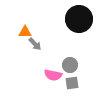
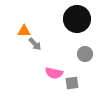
black circle: moved 2 px left
orange triangle: moved 1 px left, 1 px up
gray circle: moved 15 px right, 11 px up
pink semicircle: moved 1 px right, 2 px up
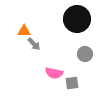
gray arrow: moved 1 px left
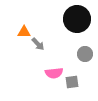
orange triangle: moved 1 px down
gray arrow: moved 4 px right
pink semicircle: rotated 18 degrees counterclockwise
gray square: moved 1 px up
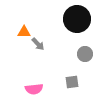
pink semicircle: moved 20 px left, 16 px down
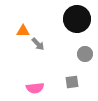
orange triangle: moved 1 px left, 1 px up
pink semicircle: moved 1 px right, 1 px up
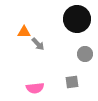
orange triangle: moved 1 px right, 1 px down
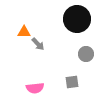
gray circle: moved 1 px right
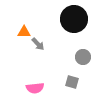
black circle: moved 3 px left
gray circle: moved 3 px left, 3 px down
gray square: rotated 24 degrees clockwise
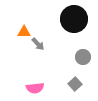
gray square: moved 3 px right, 2 px down; rotated 32 degrees clockwise
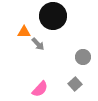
black circle: moved 21 px left, 3 px up
pink semicircle: moved 5 px right, 1 px down; rotated 42 degrees counterclockwise
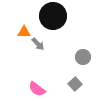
pink semicircle: moved 3 px left; rotated 84 degrees clockwise
